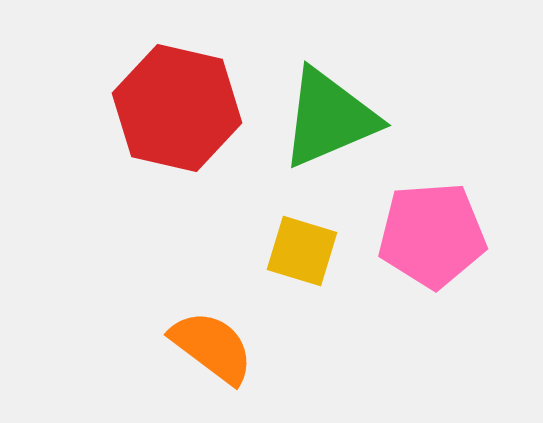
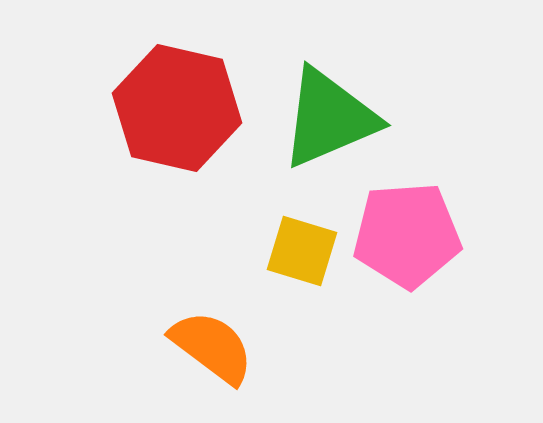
pink pentagon: moved 25 px left
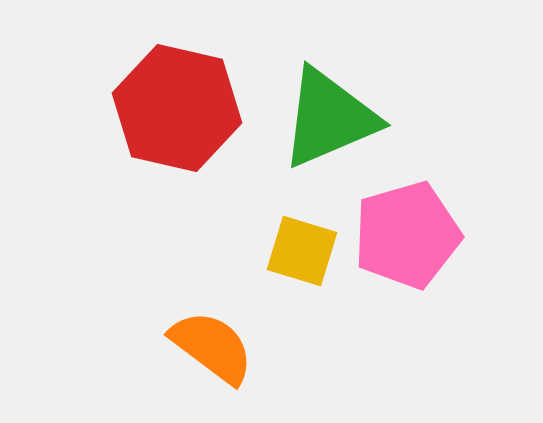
pink pentagon: rotated 12 degrees counterclockwise
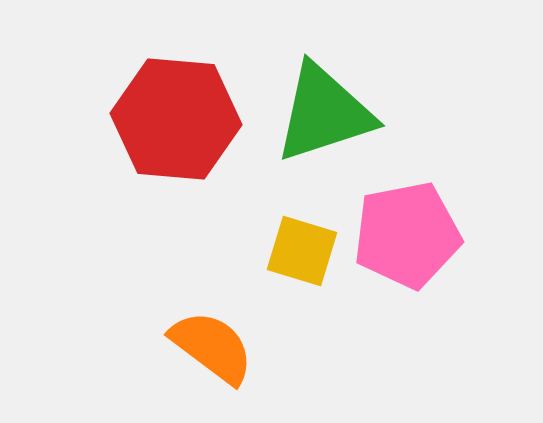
red hexagon: moved 1 px left, 11 px down; rotated 8 degrees counterclockwise
green triangle: moved 5 px left, 5 px up; rotated 5 degrees clockwise
pink pentagon: rotated 5 degrees clockwise
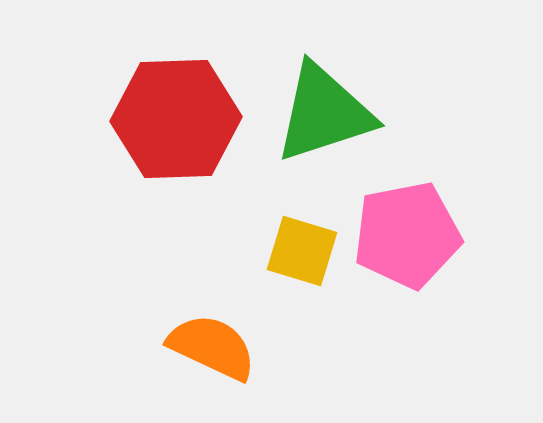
red hexagon: rotated 7 degrees counterclockwise
orange semicircle: rotated 12 degrees counterclockwise
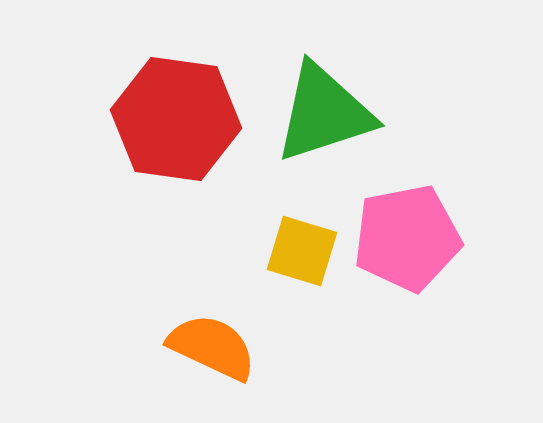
red hexagon: rotated 10 degrees clockwise
pink pentagon: moved 3 px down
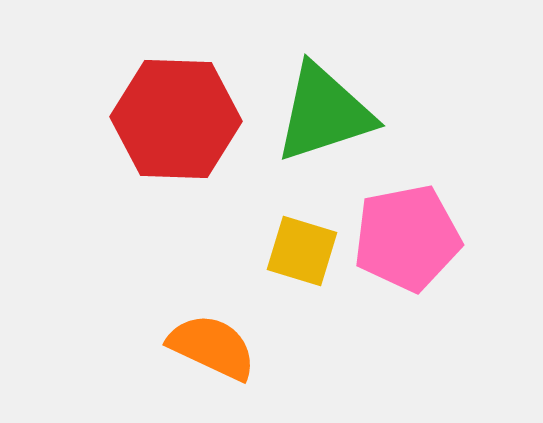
red hexagon: rotated 6 degrees counterclockwise
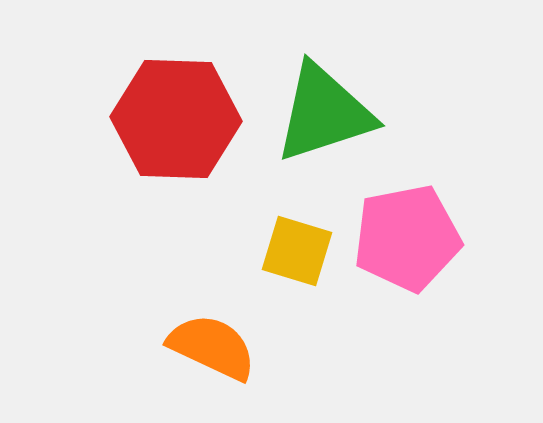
yellow square: moved 5 px left
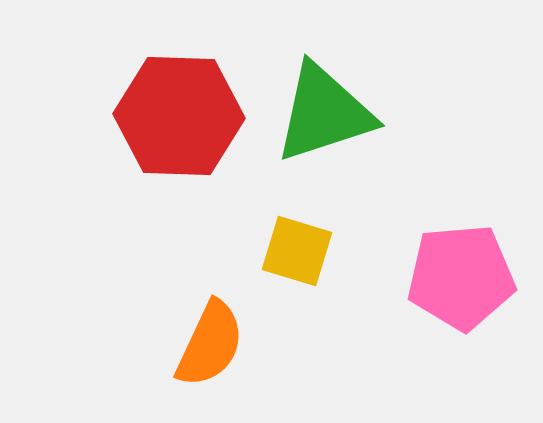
red hexagon: moved 3 px right, 3 px up
pink pentagon: moved 54 px right, 39 px down; rotated 6 degrees clockwise
orange semicircle: moved 2 px left, 3 px up; rotated 90 degrees clockwise
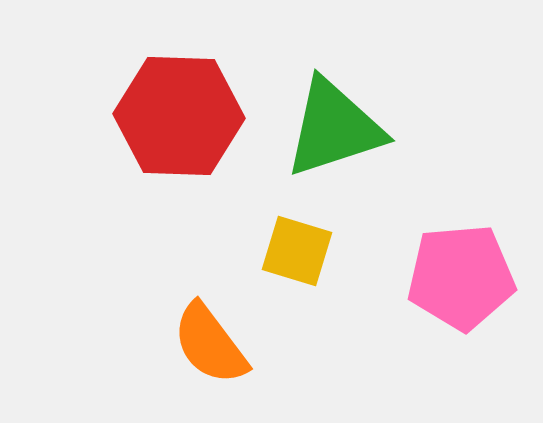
green triangle: moved 10 px right, 15 px down
orange semicircle: rotated 118 degrees clockwise
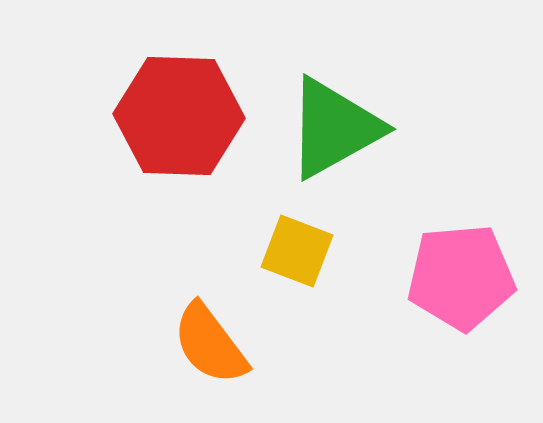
green triangle: rotated 11 degrees counterclockwise
yellow square: rotated 4 degrees clockwise
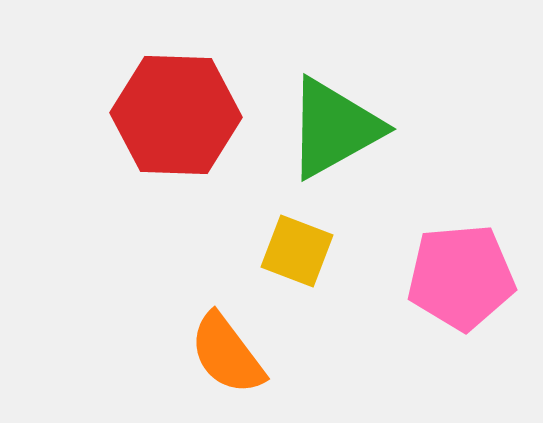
red hexagon: moved 3 px left, 1 px up
orange semicircle: moved 17 px right, 10 px down
